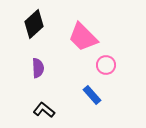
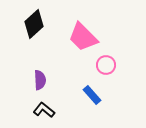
purple semicircle: moved 2 px right, 12 px down
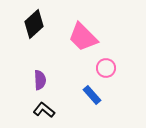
pink circle: moved 3 px down
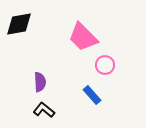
black diamond: moved 15 px left; rotated 32 degrees clockwise
pink circle: moved 1 px left, 3 px up
purple semicircle: moved 2 px down
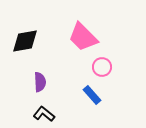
black diamond: moved 6 px right, 17 px down
pink circle: moved 3 px left, 2 px down
black L-shape: moved 4 px down
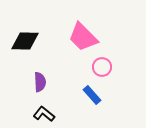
black diamond: rotated 12 degrees clockwise
